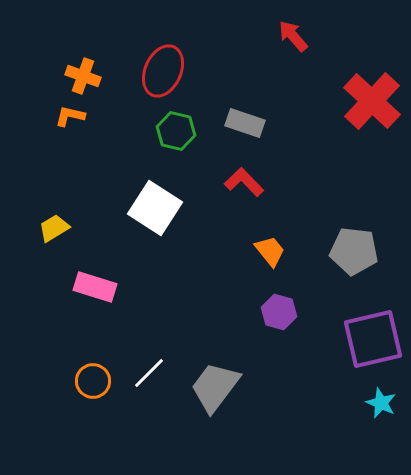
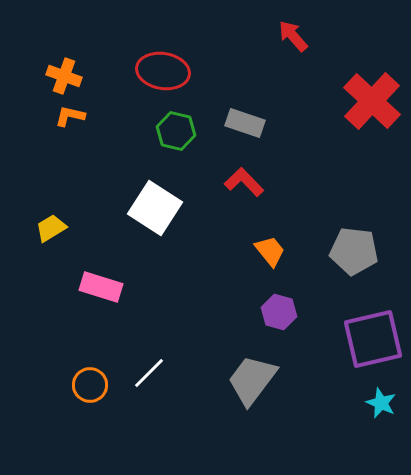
red ellipse: rotated 75 degrees clockwise
orange cross: moved 19 px left
yellow trapezoid: moved 3 px left
pink rectangle: moved 6 px right
orange circle: moved 3 px left, 4 px down
gray trapezoid: moved 37 px right, 7 px up
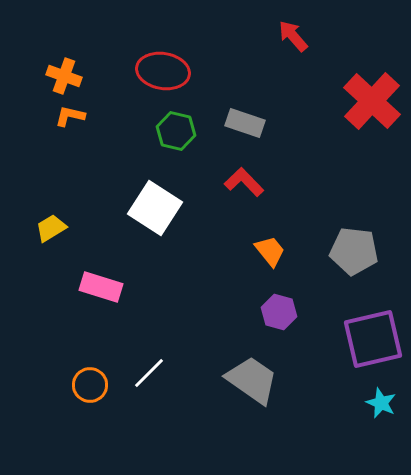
gray trapezoid: rotated 88 degrees clockwise
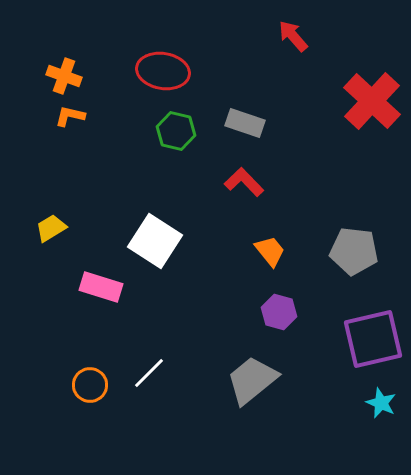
white square: moved 33 px down
gray trapezoid: rotated 74 degrees counterclockwise
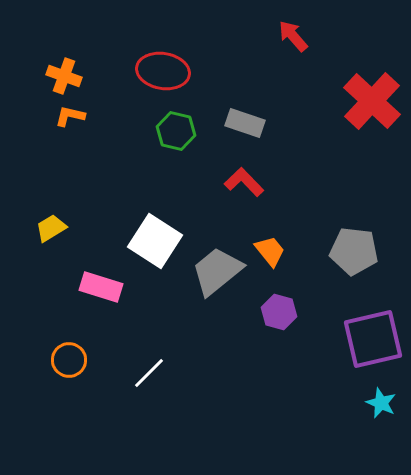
gray trapezoid: moved 35 px left, 109 px up
orange circle: moved 21 px left, 25 px up
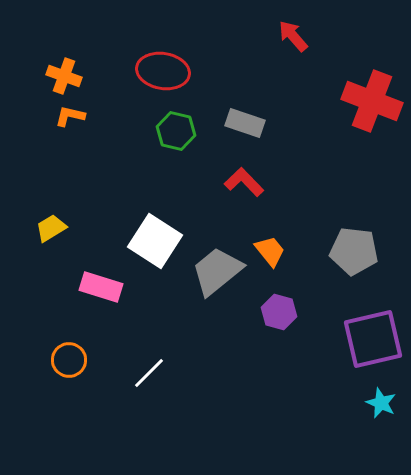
red cross: rotated 22 degrees counterclockwise
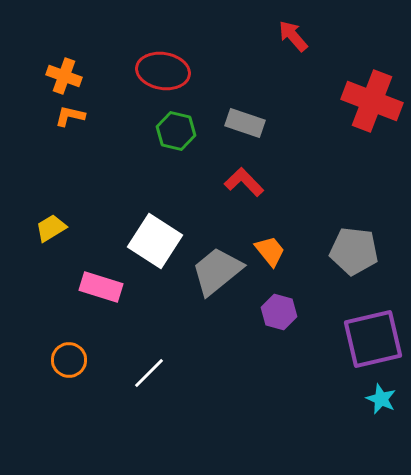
cyan star: moved 4 px up
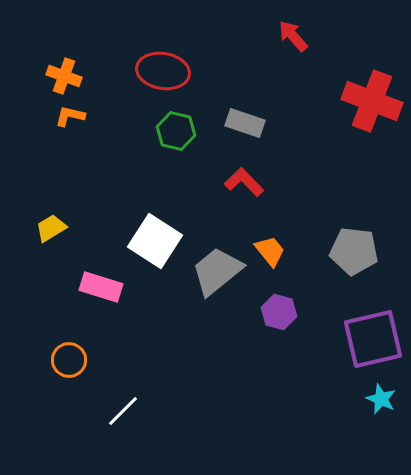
white line: moved 26 px left, 38 px down
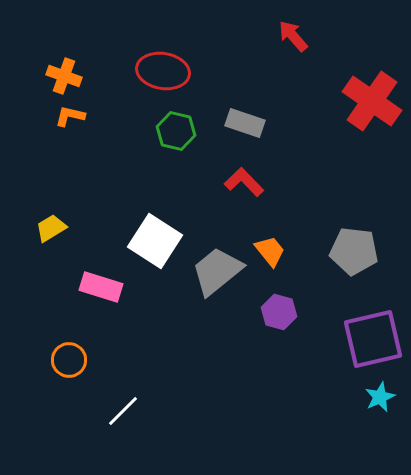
red cross: rotated 14 degrees clockwise
cyan star: moved 1 px left, 2 px up; rotated 24 degrees clockwise
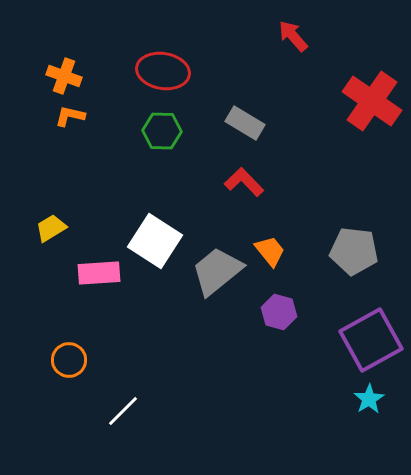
gray rectangle: rotated 12 degrees clockwise
green hexagon: moved 14 px left; rotated 12 degrees counterclockwise
pink rectangle: moved 2 px left, 14 px up; rotated 21 degrees counterclockwise
purple square: moved 2 px left, 1 px down; rotated 16 degrees counterclockwise
cyan star: moved 11 px left, 2 px down; rotated 8 degrees counterclockwise
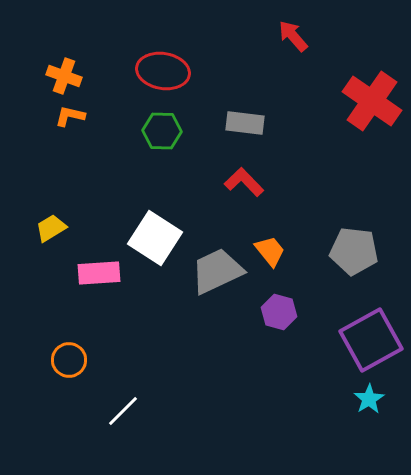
gray rectangle: rotated 24 degrees counterclockwise
white square: moved 3 px up
gray trapezoid: rotated 14 degrees clockwise
